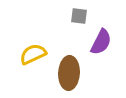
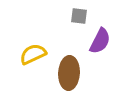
purple semicircle: moved 1 px left, 1 px up
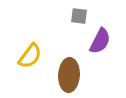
yellow semicircle: moved 3 px left, 2 px down; rotated 152 degrees clockwise
brown ellipse: moved 2 px down
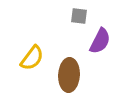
yellow semicircle: moved 2 px right, 2 px down
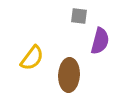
purple semicircle: rotated 12 degrees counterclockwise
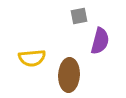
gray square: rotated 18 degrees counterclockwise
yellow semicircle: rotated 48 degrees clockwise
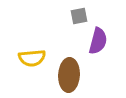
purple semicircle: moved 2 px left
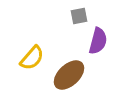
yellow semicircle: rotated 44 degrees counterclockwise
brown ellipse: rotated 44 degrees clockwise
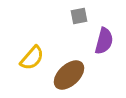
purple semicircle: moved 6 px right
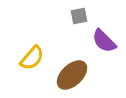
purple semicircle: rotated 120 degrees clockwise
brown ellipse: moved 3 px right
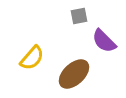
brown ellipse: moved 2 px right, 1 px up
